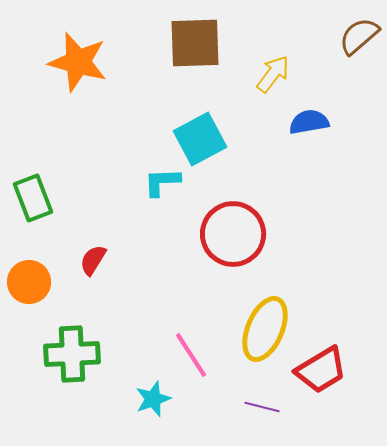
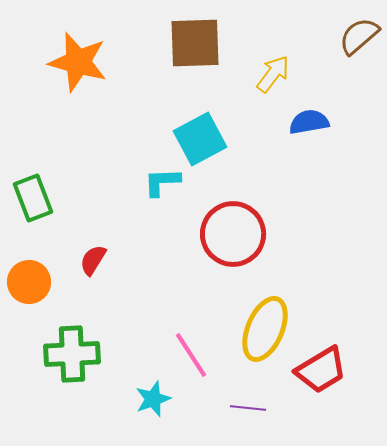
purple line: moved 14 px left, 1 px down; rotated 8 degrees counterclockwise
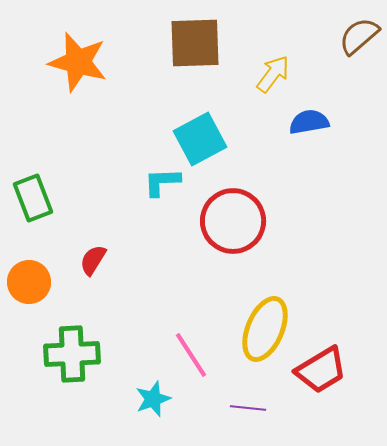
red circle: moved 13 px up
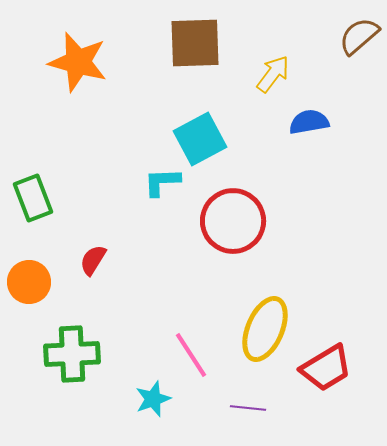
red trapezoid: moved 5 px right, 2 px up
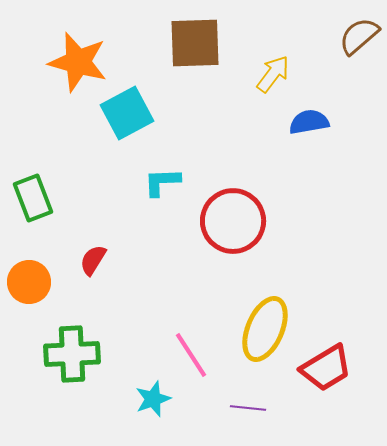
cyan square: moved 73 px left, 26 px up
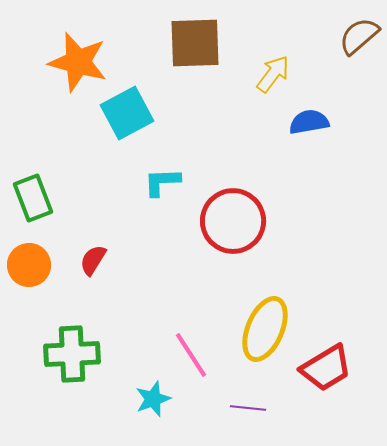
orange circle: moved 17 px up
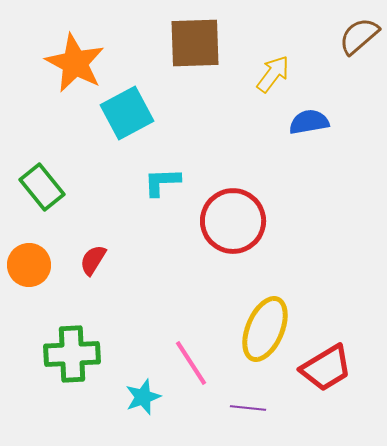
orange star: moved 3 px left, 1 px down; rotated 12 degrees clockwise
green rectangle: moved 9 px right, 11 px up; rotated 18 degrees counterclockwise
pink line: moved 8 px down
cyan star: moved 10 px left, 2 px up
